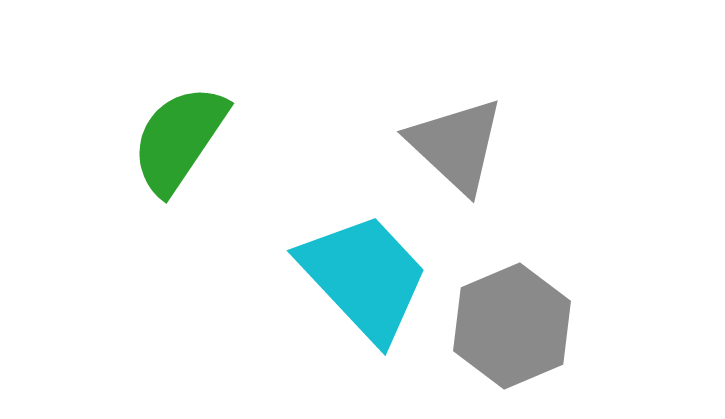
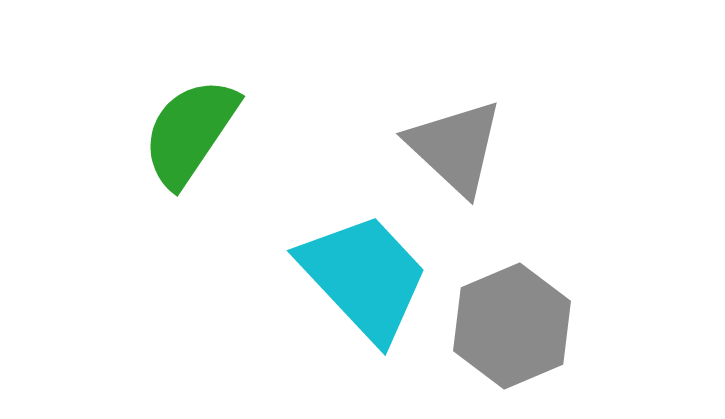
green semicircle: moved 11 px right, 7 px up
gray triangle: moved 1 px left, 2 px down
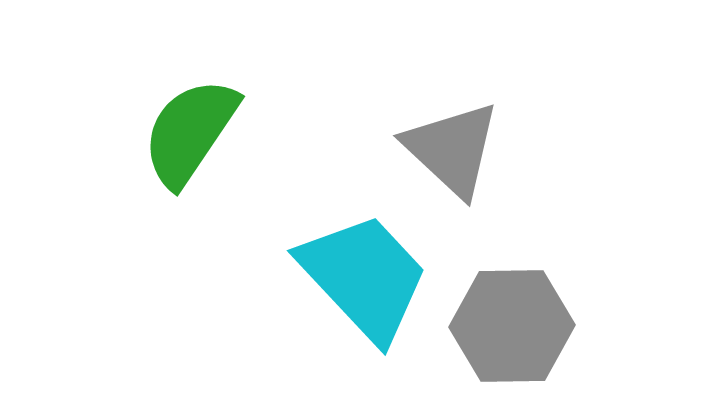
gray triangle: moved 3 px left, 2 px down
gray hexagon: rotated 22 degrees clockwise
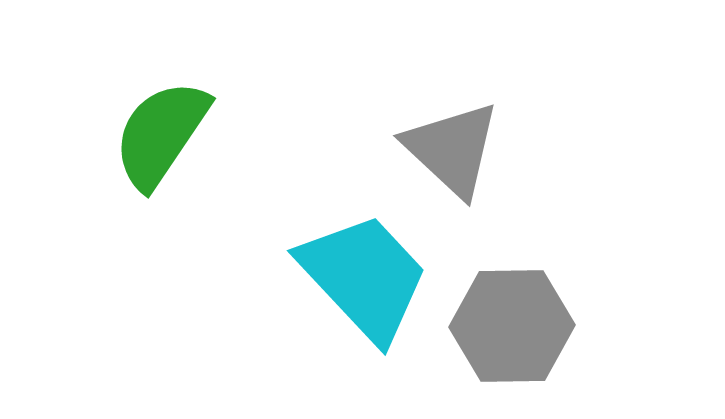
green semicircle: moved 29 px left, 2 px down
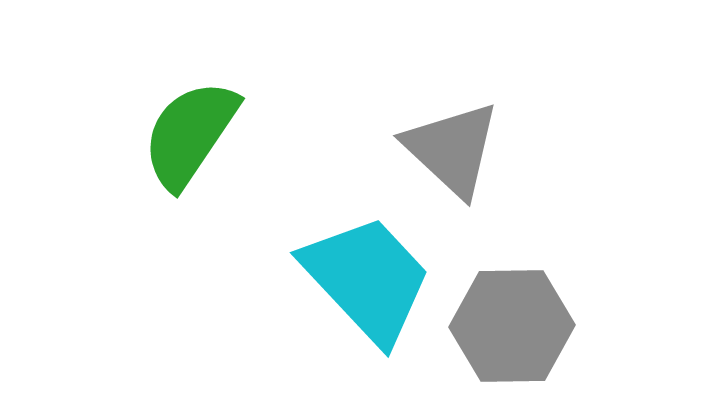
green semicircle: moved 29 px right
cyan trapezoid: moved 3 px right, 2 px down
